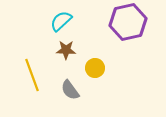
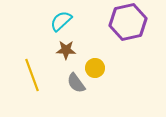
gray semicircle: moved 6 px right, 7 px up
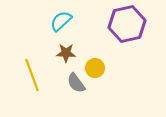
purple hexagon: moved 1 px left, 2 px down
brown star: moved 3 px down
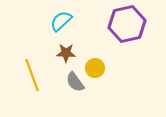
gray semicircle: moved 1 px left, 1 px up
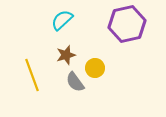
cyan semicircle: moved 1 px right, 1 px up
brown star: moved 2 px down; rotated 18 degrees counterclockwise
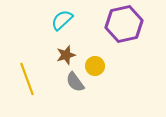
purple hexagon: moved 3 px left
yellow circle: moved 2 px up
yellow line: moved 5 px left, 4 px down
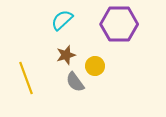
purple hexagon: moved 5 px left; rotated 12 degrees clockwise
yellow line: moved 1 px left, 1 px up
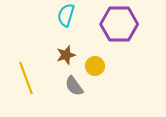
cyan semicircle: moved 4 px right, 5 px up; rotated 30 degrees counterclockwise
gray semicircle: moved 1 px left, 4 px down
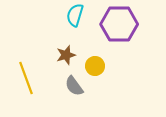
cyan semicircle: moved 9 px right
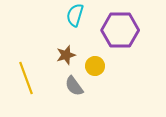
purple hexagon: moved 1 px right, 6 px down
